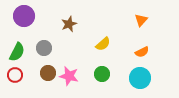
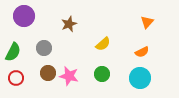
orange triangle: moved 6 px right, 2 px down
green semicircle: moved 4 px left
red circle: moved 1 px right, 3 px down
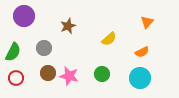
brown star: moved 1 px left, 2 px down
yellow semicircle: moved 6 px right, 5 px up
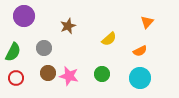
orange semicircle: moved 2 px left, 1 px up
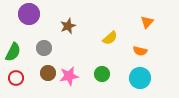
purple circle: moved 5 px right, 2 px up
yellow semicircle: moved 1 px right, 1 px up
orange semicircle: rotated 40 degrees clockwise
pink star: rotated 24 degrees counterclockwise
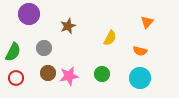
yellow semicircle: rotated 21 degrees counterclockwise
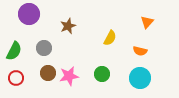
green semicircle: moved 1 px right, 1 px up
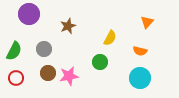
gray circle: moved 1 px down
green circle: moved 2 px left, 12 px up
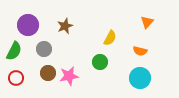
purple circle: moved 1 px left, 11 px down
brown star: moved 3 px left
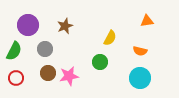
orange triangle: moved 1 px up; rotated 40 degrees clockwise
gray circle: moved 1 px right
